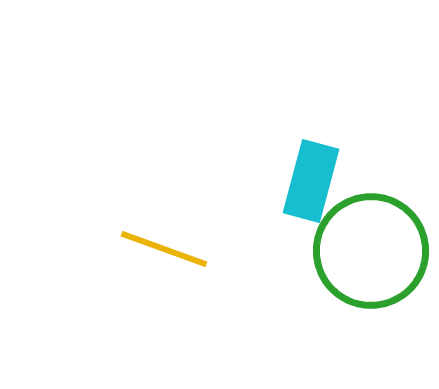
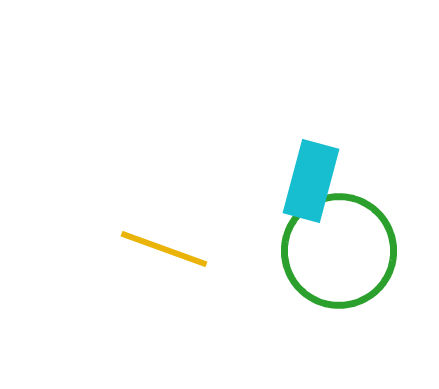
green circle: moved 32 px left
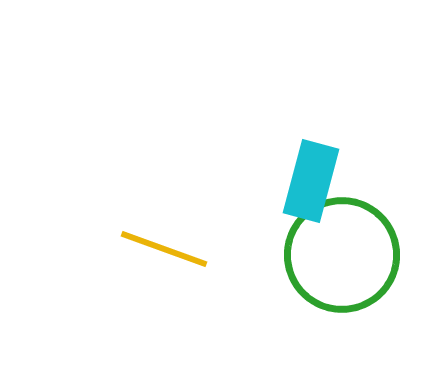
green circle: moved 3 px right, 4 px down
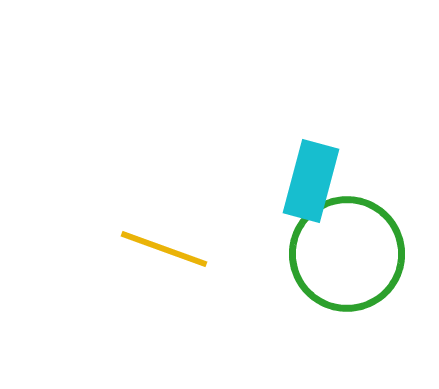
green circle: moved 5 px right, 1 px up
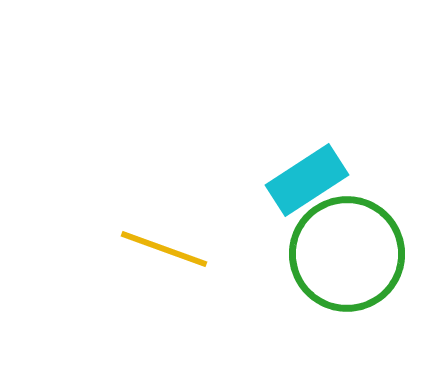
cyan rectangle: moved 4 px left, 1 px up; rotated 42 degrees clockwise
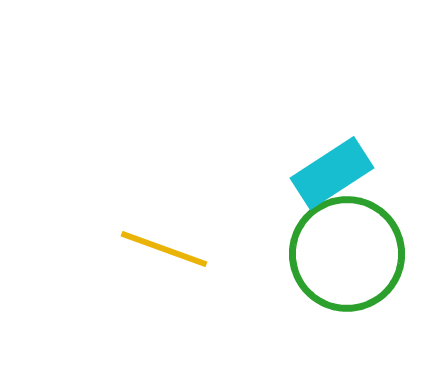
cyan rectangle: moved 25 px right, 7 px up
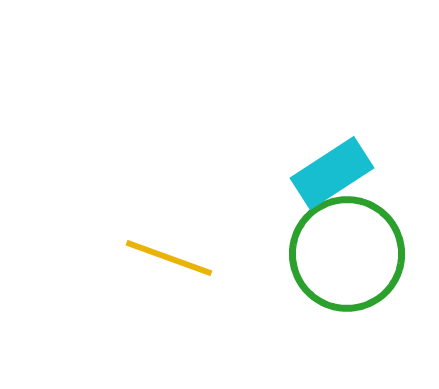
yellow line: moved 5 px right, 9 px down
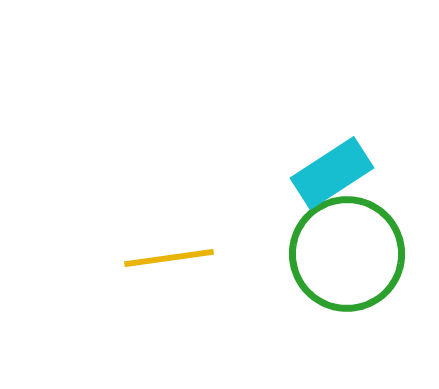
yellow line: rotated 28 degrees counterclockwise
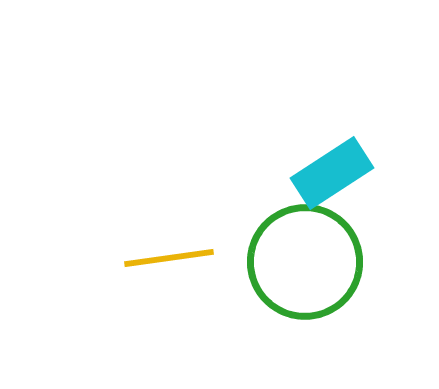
green circle: moved 42 px left, 8 px down
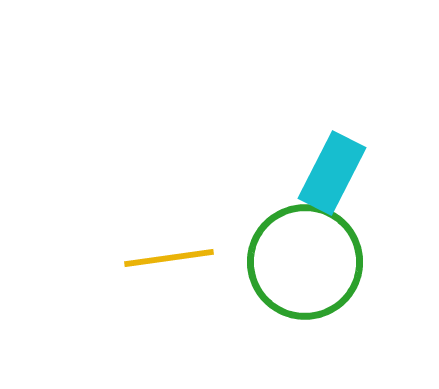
cyan rectangle: rotated 30 degrees counterclockwise
